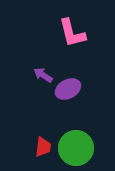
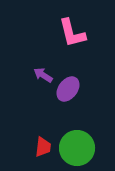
purple ellipse: rotated 25 degrees counterclockwise
green circle: moved 1 px right
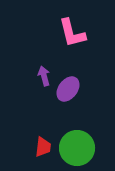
purple arrow: moved 1 px right, 1 px down; rotated 42 degrees clockwise
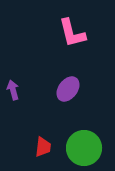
purple arrow: moved 31 px left, 14 px down
green circle: moved 7 px right
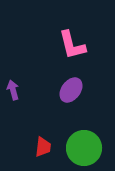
pink L-shape: moved 12 px down
purple ellipse: moved 3 px right, 1 px down
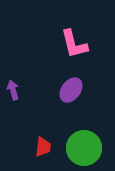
pink L-shape: moved 2 px right, 1 px up
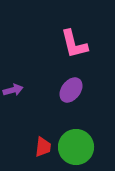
purple arrow: rotated 90 degrees clockwise
green circle: moved 8 px left, 1 px up
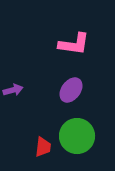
pink L-shape: rotated 68 degrees counterclockwise
green circle: moved 1 px right, 11 px up
